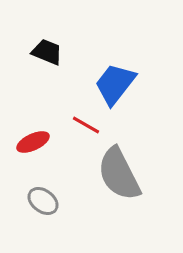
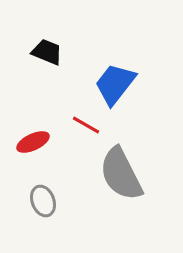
gray semicircle: moved 2 px right
gray ellipse: rotated 32 degrees clockwise
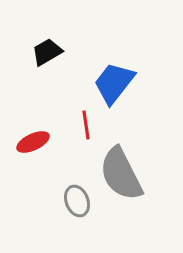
black trapezoid: rotated 52 degrees counterclockwise
blue trapezoid: moved 1 px left, 1 px up
red line: rotated 52 degrees clockwise
gray ellipse: moved 34 px right
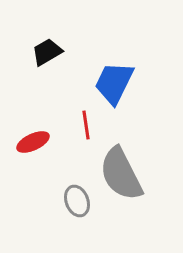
blue trapezoid: rotated 12 degrees counterclockwise
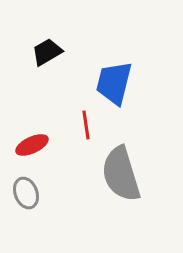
blue trapezoid: rotated 12 degrees counterclockwise
red ellipse: moved 1 px left, 3 px down
gray semicircle: rotated 10 degrees clockwise
gray ellipse: moved 51 px left, 8 px up
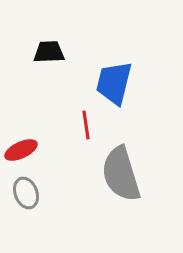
black trapezoid: moved 2 px right; rotated 28 degrees clockwise
red ellipse: moved 11 px left, 5 px down
